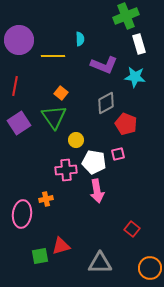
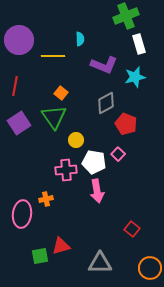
cyan star: rotated 20 degrees counterclockwise
pink square: rotated 32 degrees counterclockwise
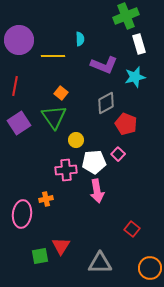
white pentagon: rotated 15 degrees counterclockwise
red triangle: rotated 42 degrees counterclockwise
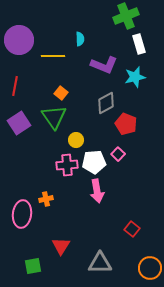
pink cross: moved 1 px right, 5 px up
green square: moved 7 px left, 10 px down
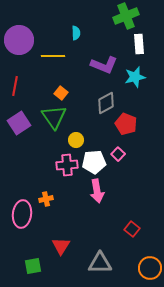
cyan semicircle: moved 4 px left, 6 px up
white rectangle: rotated 12 degrees clockwise
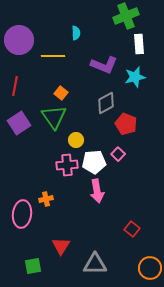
gray triangle: moved 5 px left, 1 px down
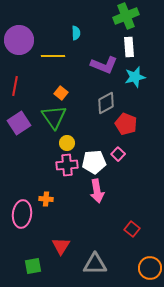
white rectangle: moved 10 px left, 3 px down
yellow circle: moved 9 px left, 3 px down
orange cross: rotated 16 degrees clockwise
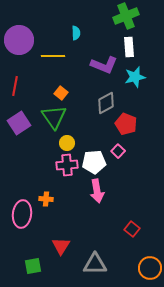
pink square: moved 3 px up
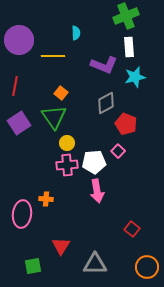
orange circle: moved 3 px left, 1 px up
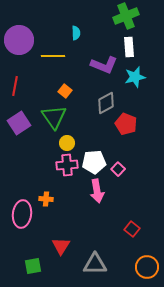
orange square: moved 4 px right, 2 px up
pink square: moved 18 px down
